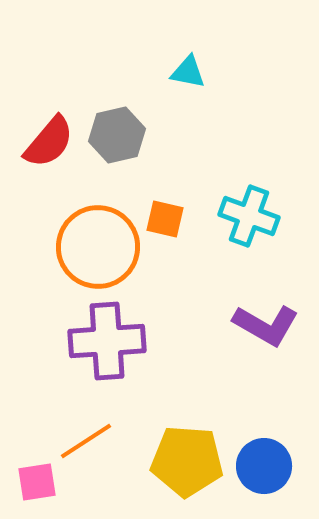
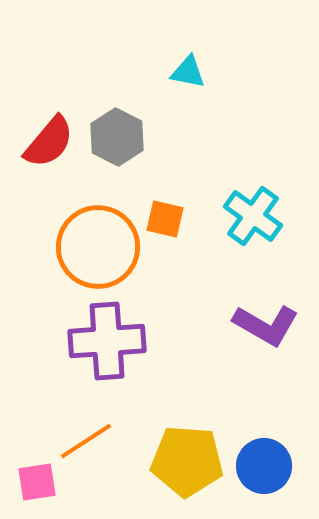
gray hexagon: moved 2 px down; rotated 20 degrees counterclockwise
cyan cross: moved 4 px right; rotated 16 degrees clockwise
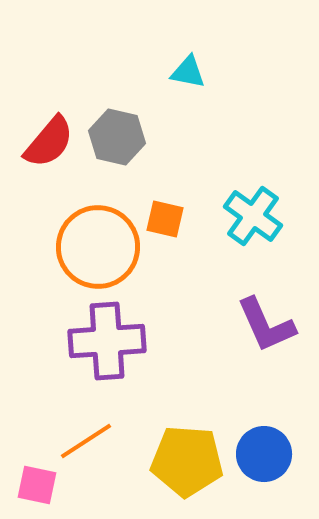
gray hexagon: rotated 14 degrees counterclockwise
purple L-shape: rotated 36 degrees clockwise
blue circle: moved 12 px up
pink square: moved 3 px down; rotated 21 degrees clockwise
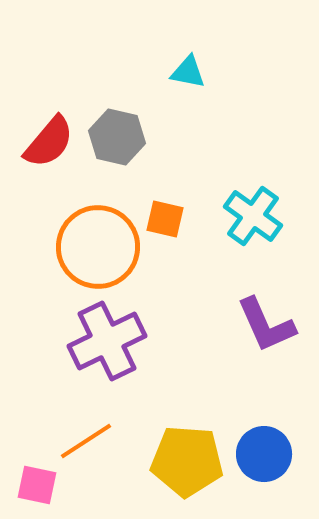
purple cross: rotated 22 degrees counterclockwise
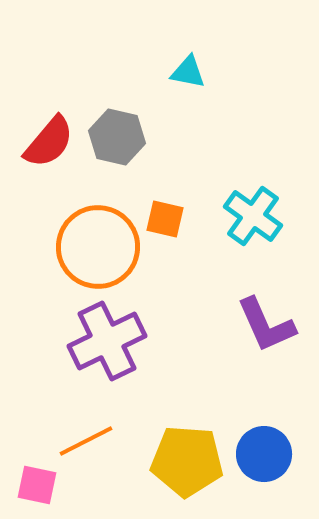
orange line: rotated 6 degrees clockwise
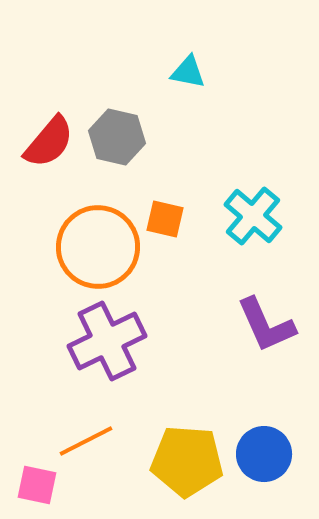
cyan cross: rotated 4 degrees clockwise
